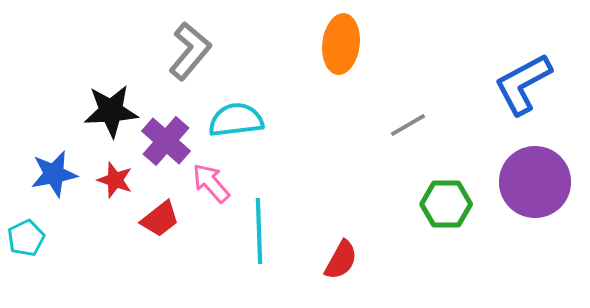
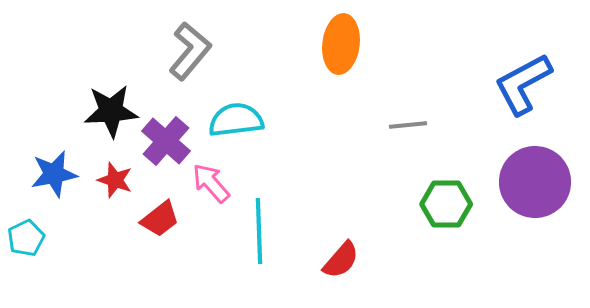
gray line: rotated 24 degrees clockwise
red semicircle: rotated 12 degrees clockwise
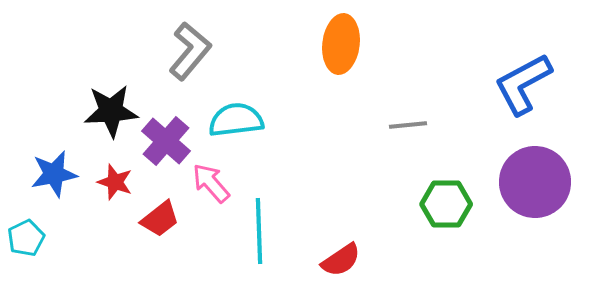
red star: moved 2 px down
red semicircle: rotated 15 degrees clockwise
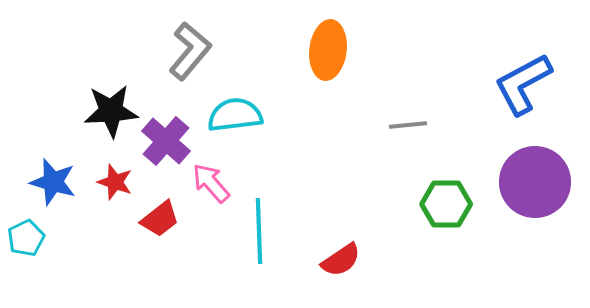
orange ellipse: moved 13 px left, 6 px down
cyan semicircle: moved 1 px left, 5 px up
blue star: moved 1 px left, 8 px down; rotated 27 degrees clockwise
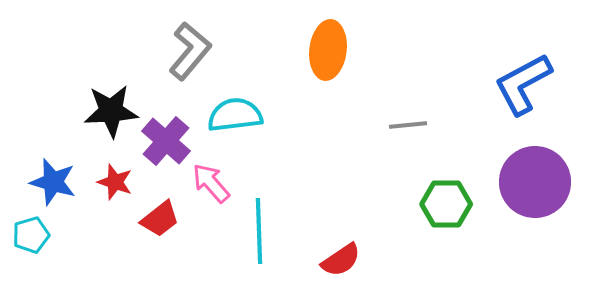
cyan pentagon: moved 5 px right, 3 px up; rotated 9 degrees clockwise
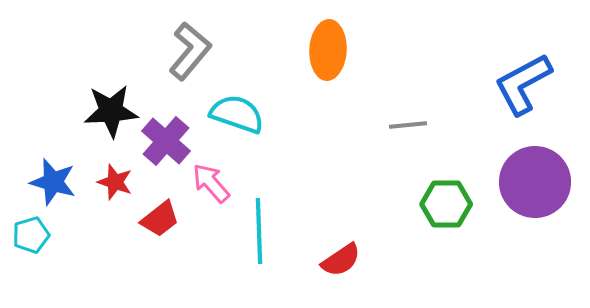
orange ellipse: rotated 4 degrees counterclockwise
cyan semicircle: moved 2 px right, 1 px up; rotated 26 degrees clockwise
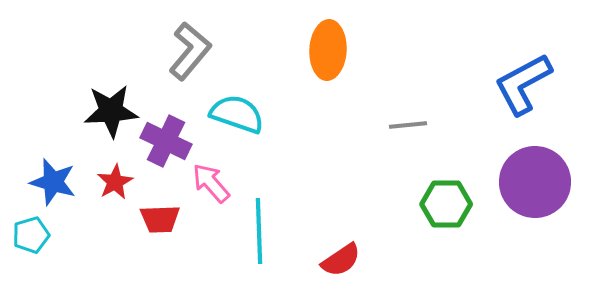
purple cross: rotated 15 degrees counterclockwise
red star: rotated 24 degrees clockwise
red trapezoid: rotated 36 degrees clockwise
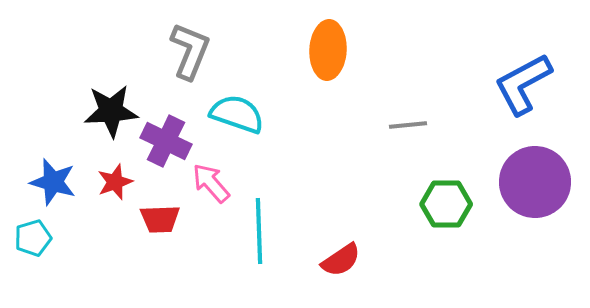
gray L-shape: rotated 18 degrees counterclockwise
red star: rotated 9 degrees clockwise
cyan pentagon: moved 2 px right, 3 px down
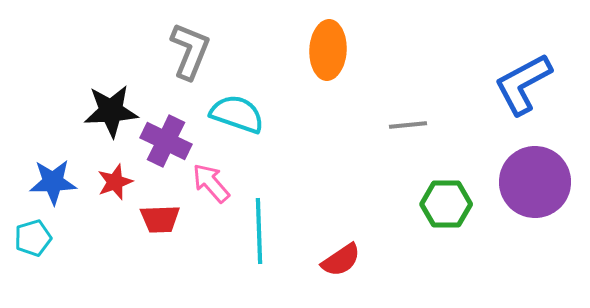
blue star: rotated 18 degrees counterclockwise
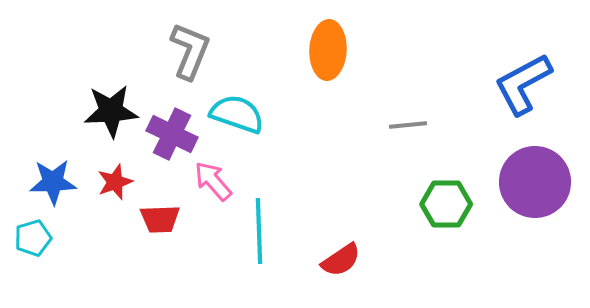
purple cross: moved 6 px right, 7 px up
pink arrow: moved 2 px right, 2 px up
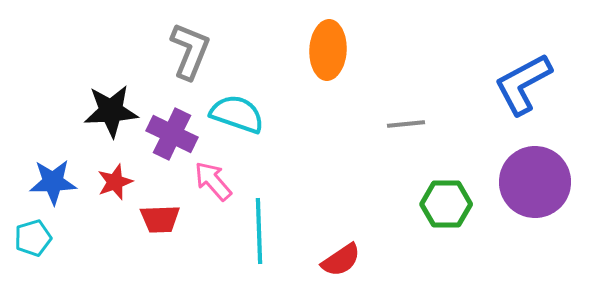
gray line: moved 2 px left, 1 px up
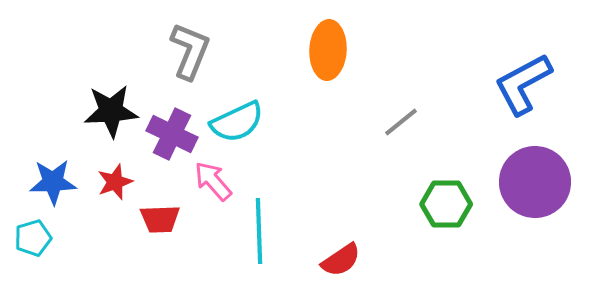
cyan semicircle: moved 8 px down; rotated 136 degrees clockwise
gray line: moved 5 px left, 2 px up; rotated 33 degrees counterclockwise
